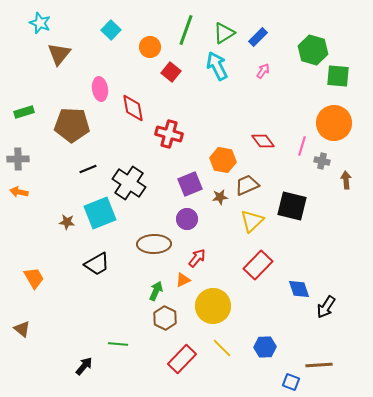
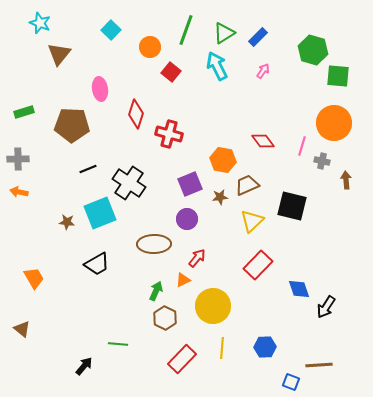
red diamond at (133, 108): moved 3 px right, 6 px down; rotated 28 degrees clockwise
yellow line at (222, 348): rotated 50 degrees clockwise
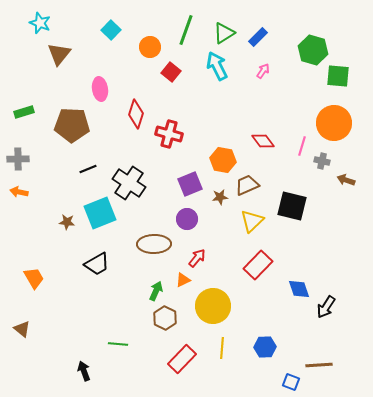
brown arrow at (346, 180): rotated 66 degrees counterclockwise
black arrow at (84, 366): moved 5 px down; rotated 60 degrees counterclockwise
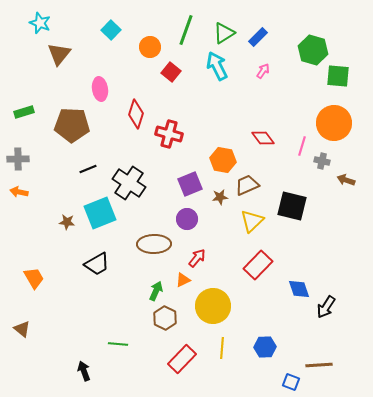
red diamond at (263, 141): moved 3 px up
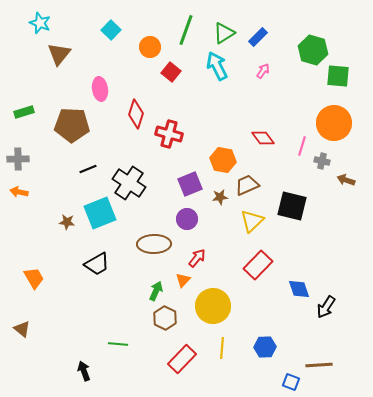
orange triangle at (183, 280): rotated 21 degrees counterclockwise
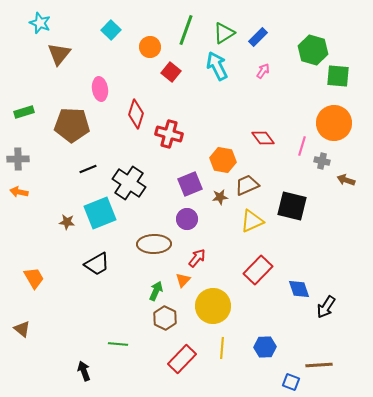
yellow triangle at (252, 221): rotated 20 degrees clockwise
red rectangle at (258, 265): moved 5 px down
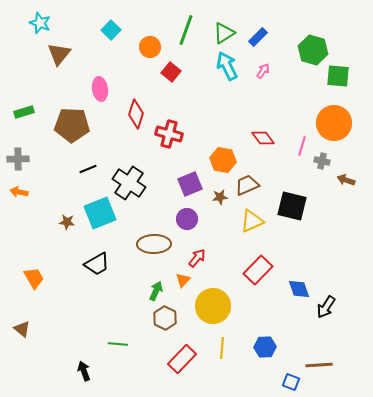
cyan arrow at (217, 66): moved 10 px right
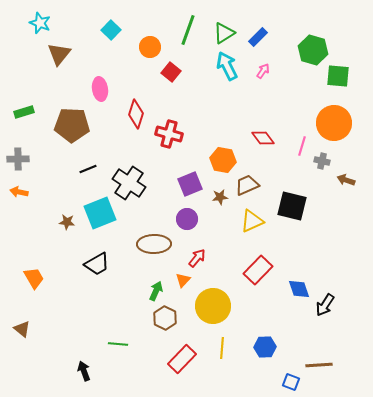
green line at (186, 30): moved 2 px right
black arrow at (326, 307): moved 1 px left, 2 px up
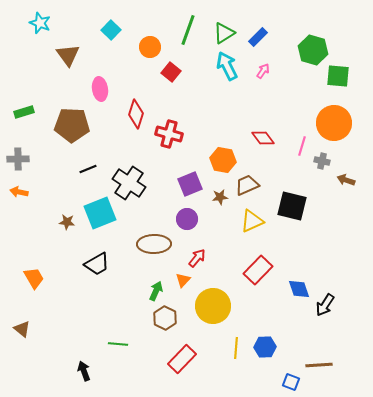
brown triangle at (59, 54): moved 9 px right, 1 px down; rotated 15 degrees counterclockwise
yellow line at (222, 348): moved 14 px right
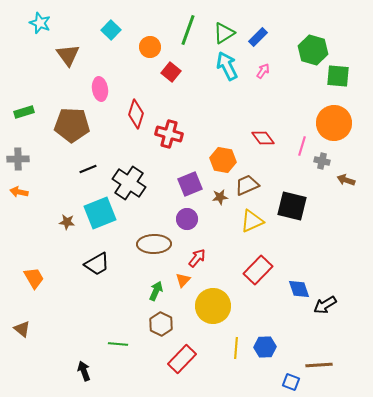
black arrow at (325, 305): rotated 25 degrees clockwise
brown hexagon at (165, 318): moved 4 px left, 6 px down
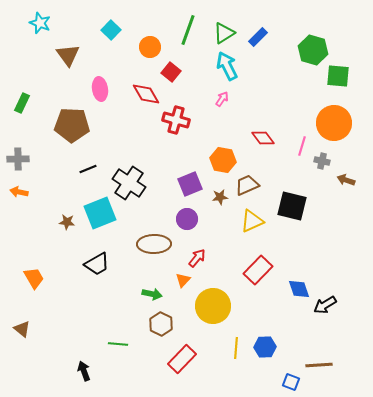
pink arrow at (263, 71): moved 41 px left, 28 px down
green rectangle at (24, 112): moved 2 px left, 9 px up; rotated 48 degrees counterclockwise
red diamond at (136, 114): moved 10 px right, 20 px up; rotated 48 degrees counterclockwise
red cross at (169, 134): moved 7 px right, 14 px up
green arrow at (156, 291): moved 4 px left, 3 px down; rotated 78 degrees clockwise
